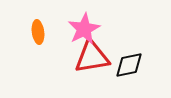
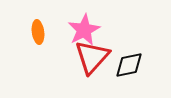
pink star: moved 1 px down
red triangle: rotated 39 degrees counterclockwise
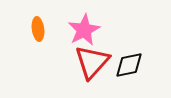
orange ellipse: moved 3 px up
red triangle: moved 5 px down
